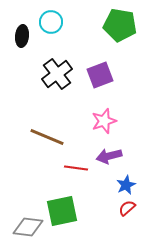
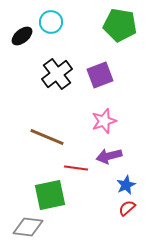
black ellipse: rotated 45 degrees clockwise
green square: moved 12 px left, 16 px up
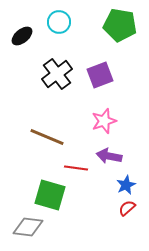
cyan circle: moved 8 px right
purple arrow: rotated 25 degrees clockwise
green square: rotated 28 degrees clockwise
